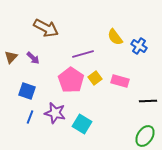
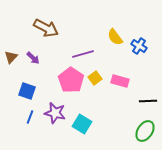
green ellipse: moved 5 px up
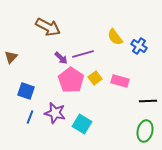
brown arrow: moved 2 px right, 1 px up
purple arrow: moved 28 px right
blue square: moved 1 px left
green ellipse: rotated 20 degrees counterclockwise
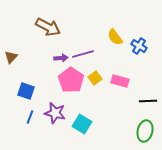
purple arrow: rotated 48 degrees counterclockwise
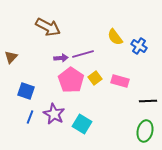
purple star: moved 1 px left, 1 px down; rotated 15 degrees clockwise
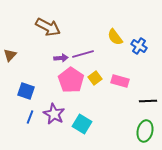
brown triangle: moved 1 px left, 2 px up
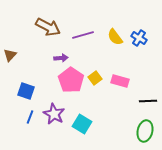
blue cross: moved 8 px up
purple line: moved 19 px up
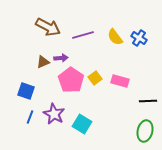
brown triangle: moved 33 px right, 7 px down; rotated 24 degrees clockwise
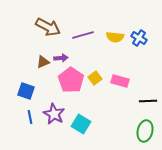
yellow semicircle: rotated 48 degrees counterclockwise
blue line: rotated 32 degrees counterclockwise
cyan square: moved 1 px left
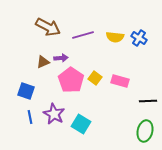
yellow square: rotated 16 degrees counterclockwise
